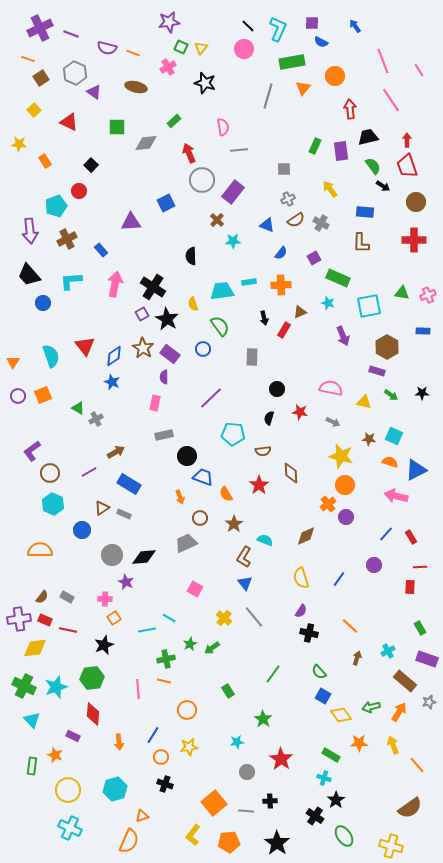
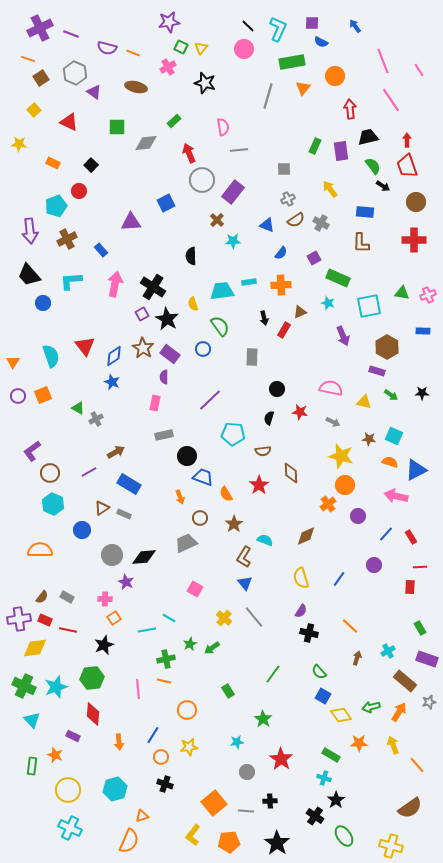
orange rectangle at (45, 161): moved 8 px right, 2 px down; rotated 32 degrees counterclockwise
purple line at (211, 398): moved 1 px left, 2 px down
purple circle at (346, 517): moved 12 px right, 1 px up
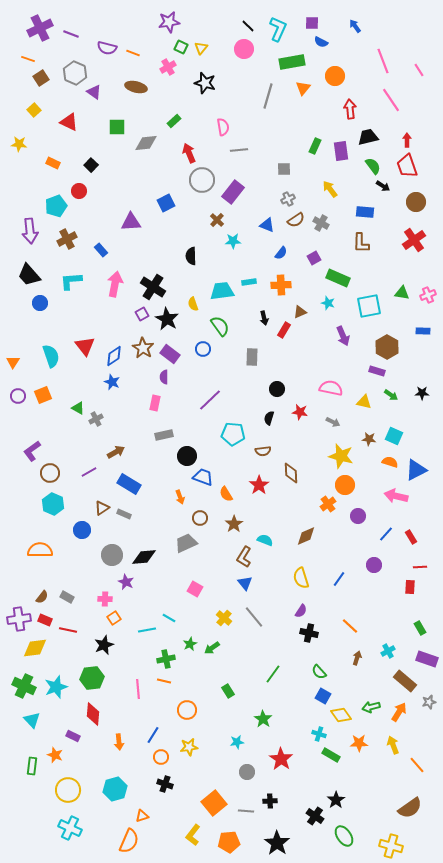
red cross at (414, 240): rotated 35 degrees counterclockwise
blue circle at (43, 303): moved 3 px left
cyan cross at (324, 778): moved 5 px left, 44 px up
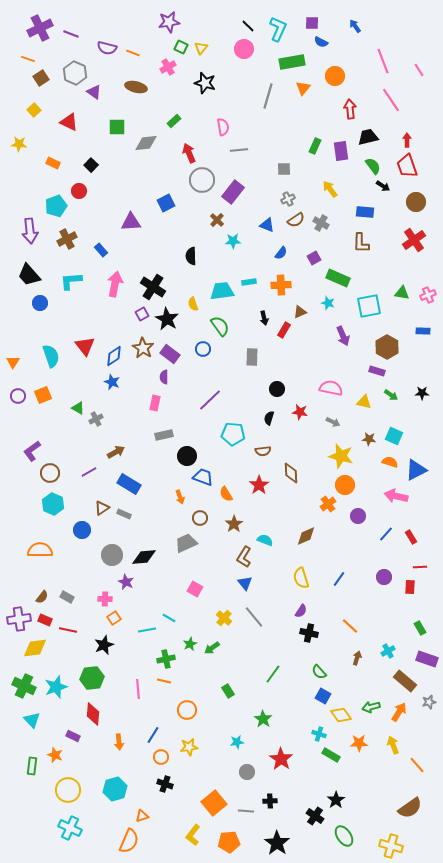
purple circle at (374, 565): moved 10 px right, 12 px down
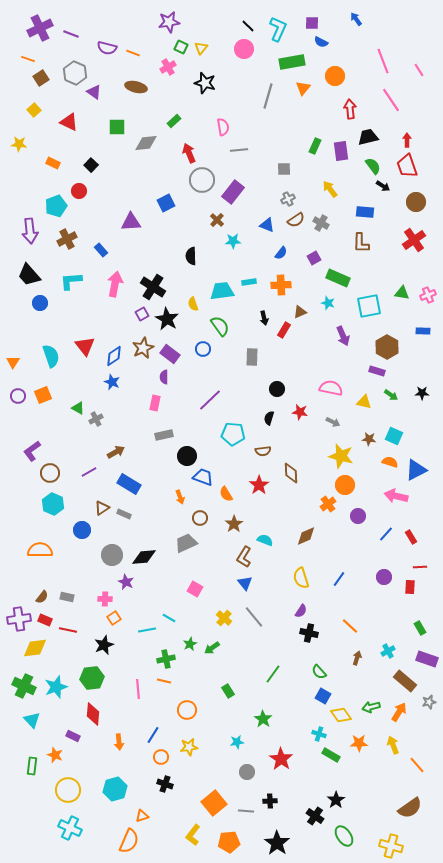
blue arrow at (355, 26): moved 1 px right, 7 px up
brown star at (143, 348): rotated 15 degrees clockwise
gray rectangle at (67, 597): rotated 16 degrees counterclockwise
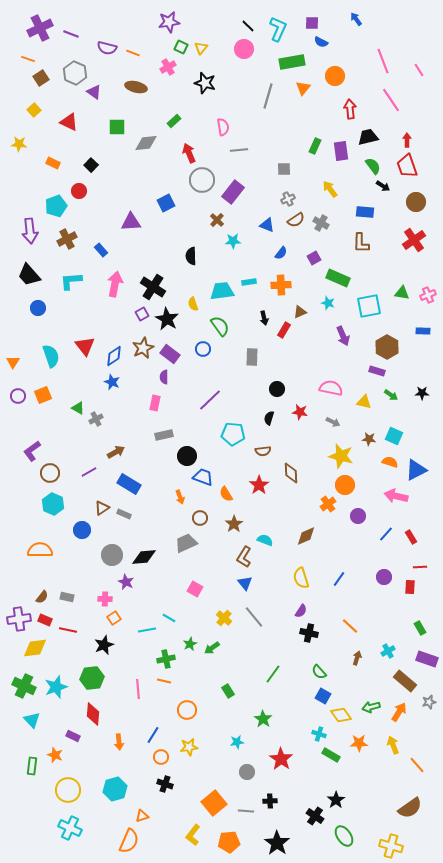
blue circle at (40, 303): moved 2 px left, 5 px down
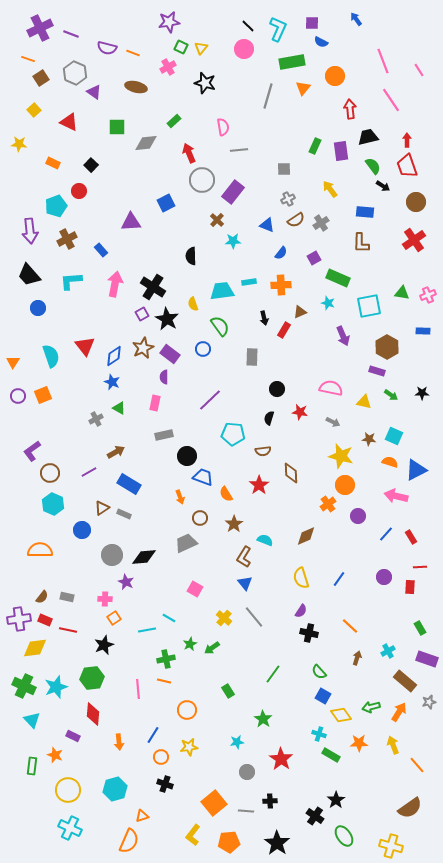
gray cross at (321, 223): rotated 28 degrees clockwise
green triangle at (78, 408): moved 41 px right
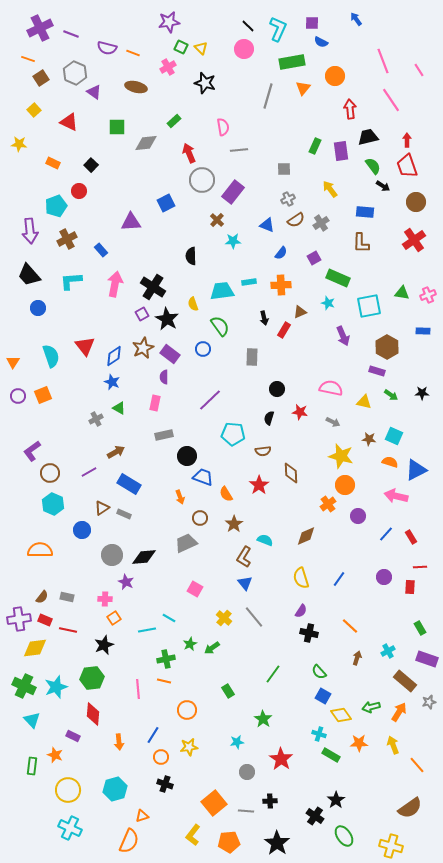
yellow triangle at (201, 48): rotated 24 degrees counterclockwise
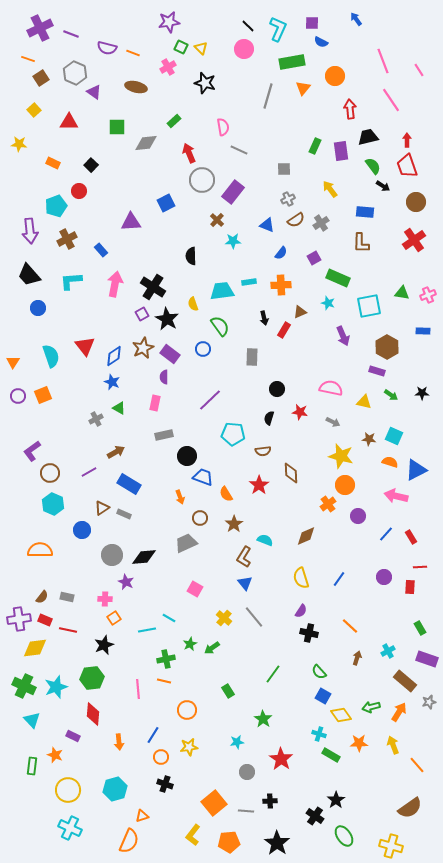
red triangle at (69, 122): rotated 24 degrees counterclockwise
gray line at (239, 150): rotated 30 degrees clockwise
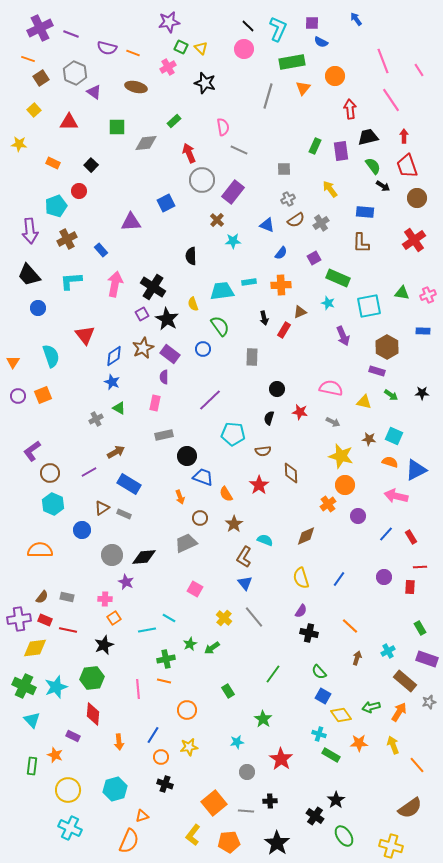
red arrow at (407, 140): moved 3 px left, 4 px up
brown circle at (416, 202): moved 1 px right, 4 px up
red triangle at (85, 346): moved 11 px up
